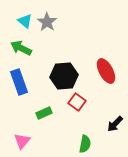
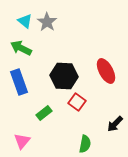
black hexagon: rotated 8 degrees clockwise
green rectangle: rotated 14 degrees counterclockwise
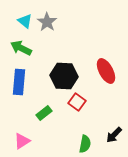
blue rectangle: rotated 25 degrees clockwise
black arrow: moved 1 px left, 11 px down
pink triangle: rotated 18 degrees clockwise
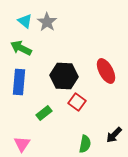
pink triangle: moved 3 px down; rotated 24 degrees counterclockwise
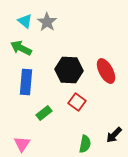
black hexagon: moved 5 px right, 6 px up
blue rectangle: moved 7 px right
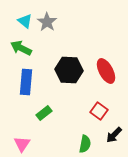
red square: moved 22 px right, 9 px down
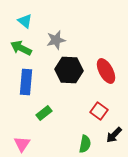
gray star: moved 9 px right, 18 px down; rotated 24 degrees clockwise
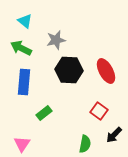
blue rectangle: moved 2 px left
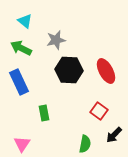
blue rectangle: moved 5 px left; rotated 30 degrees counterclockwise
green rectangle: rotated 63 degrees counterclockwise
